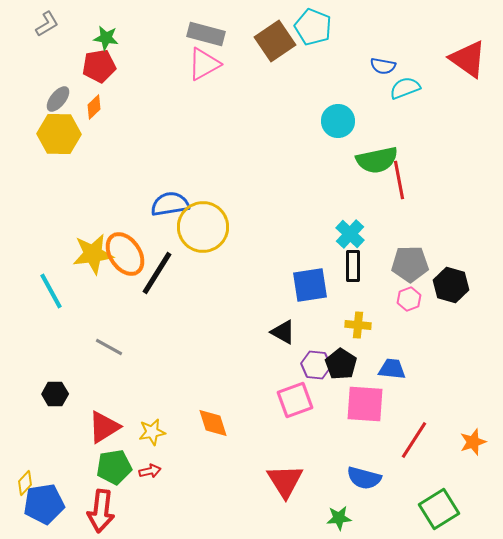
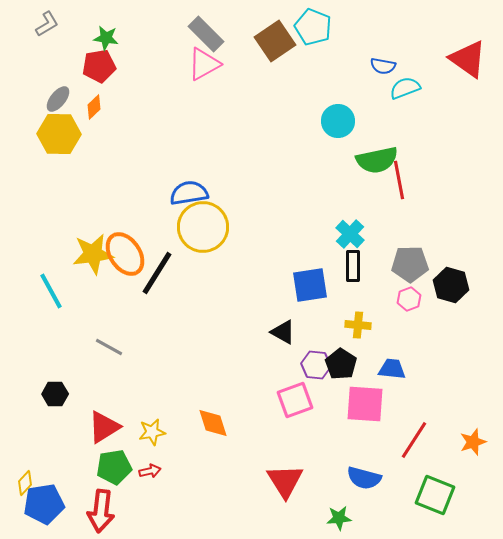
gray rectangle at (206, 34): rotated 30 degrees clockwise
blue semicircle at (170, 204): moved 19 px right, 11 px up
green square at (439, 509): moved 4 px left, 14 px up; rotated 36 degrees counterclockwise
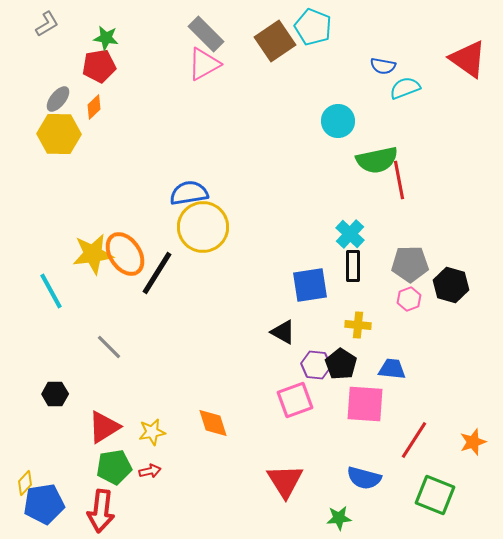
gray line at (109, 347): rotated 16 degrees clockwise
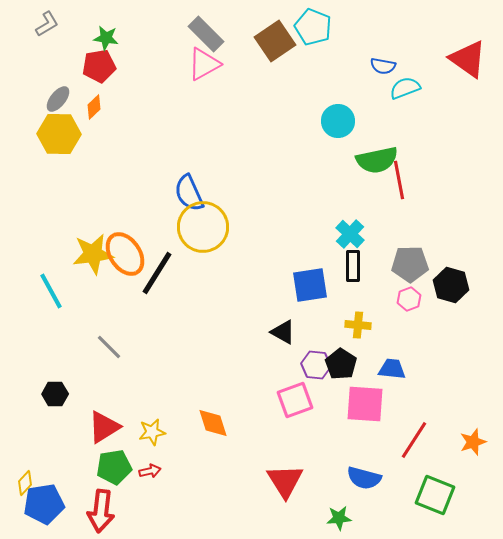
blue semicircle at (189, 193): rotated 105 degrees counterclockwise
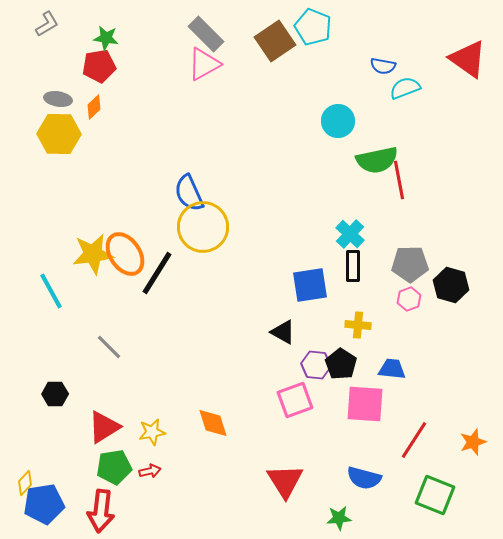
gray ellipse at (58, 99): rotated 60 degrees clockwise
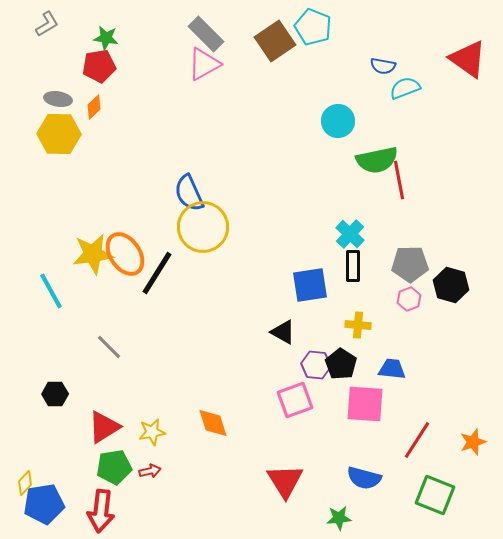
red line at (414, 440): moved 3 px right
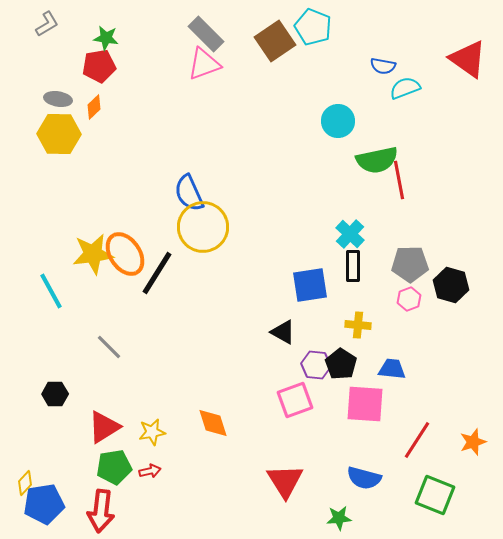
pink triangle at (204, 64): rotated 9 degrees clockwise
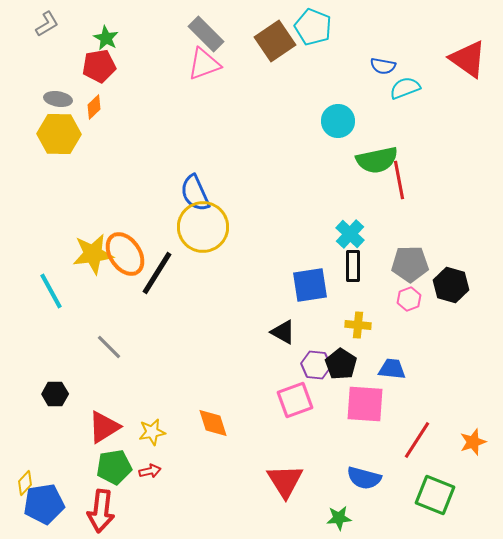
green star at (106, 38): rotated 20 degrees clockwise
blue semicircle at (189, 193): moved 6 px right
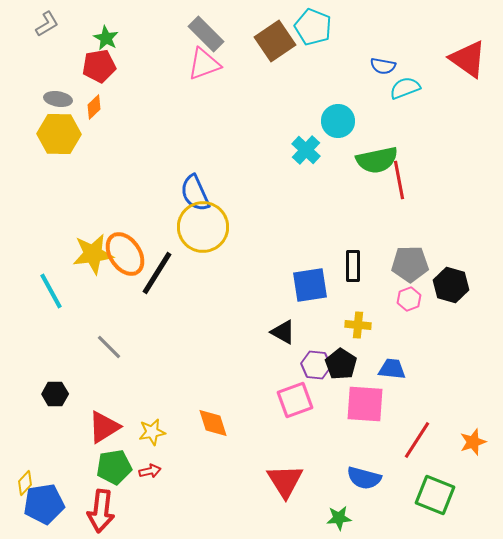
cyan cross at (350, 234): moved 44 px left, 84 px up
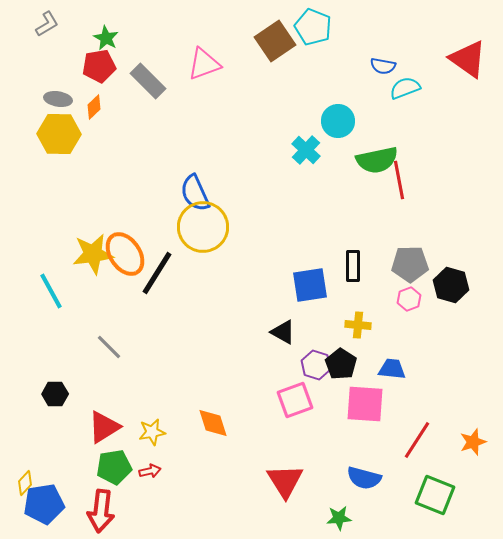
gray rectangle at (206, 34): moved 58 px left, 47 px down
purple hexagon at (316, 365): rotated 12 degrees clockwise
